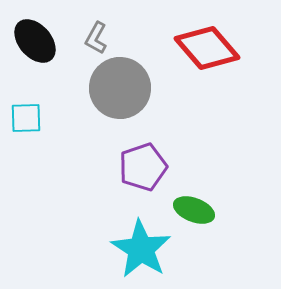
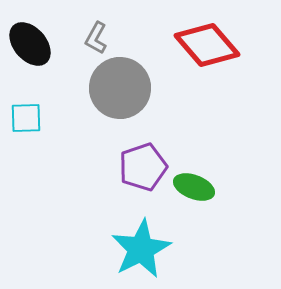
black ellipse: moved 5 px left, 3 px down
red diamond: moved 3 px up
green ellipse: moved 23 px up
cyan star: rotated 12 degrees clockwise
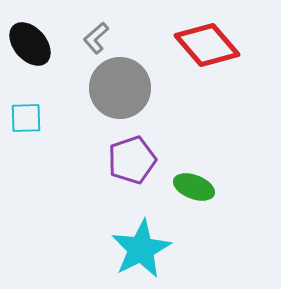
gray L-shape: rotated 20 degrees clockwise
purple pentagon: moved 11 px left, 7 px up
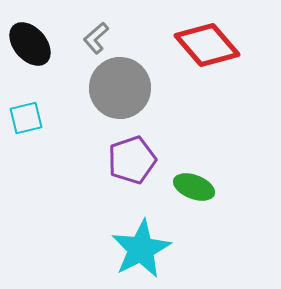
cyan square: rotated 12 degrees counterclockwise
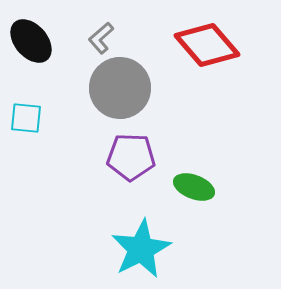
gray L-shape: moved 5 px right
black ellipse: moved 1 px right, 3 px up
cyan square: rotated 20 degrees clockwise
purple pentagon: moved 1 px left, 3 px up; rotated 21 degrees clockwise
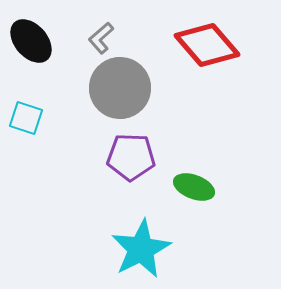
cyan square: rotated 12 degrees clockwise
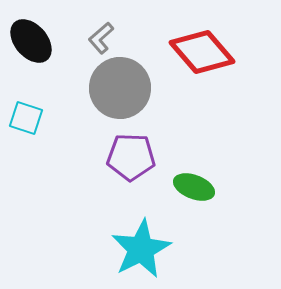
red diamond: moved 5 px left, 7 px down
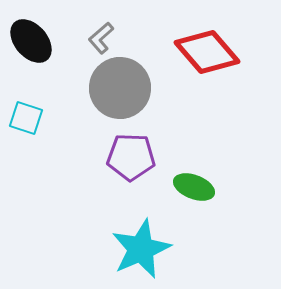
red diamond: moved 5 px right
cyan star: rotated 4 degrees clockwise
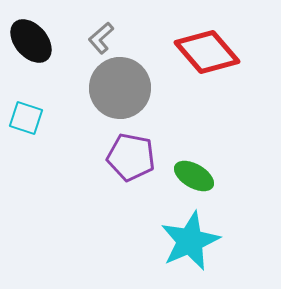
purple pentagon: rotated 9 degrees clockwise
green ellipse: moved 11 px up; rotated 9 degrees clockwise
cyan star: moved 49 px right, 8 px up
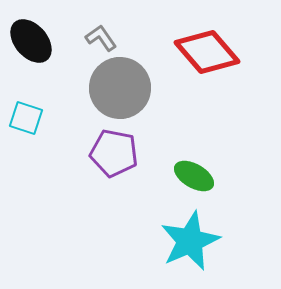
gray L-shape: rotated 96 degrees clockwise
purple pentagon: moved 17 px left, 4 px up
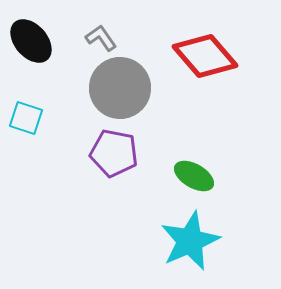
red diamond: moved 2 px left, 4 px down
